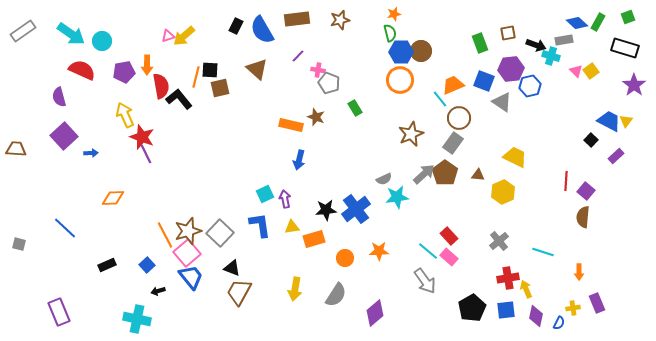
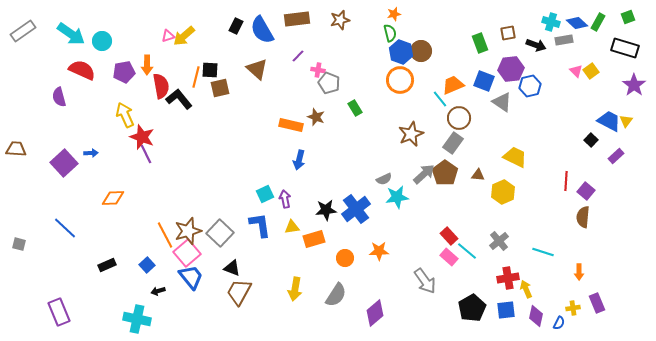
blue hexagon at (401, 52): rotated 20 degrees clockwise
cyan cross at (551, 56): moved 34 px up
purple square at (64, 136): moved 27 px down
cyan line at (428, 251): moved 39 px right
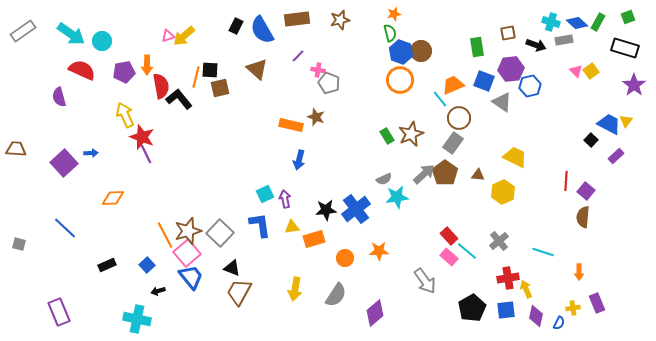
green rectangle at (480, 43): moved 3 px left, 4 px down; rotated 12 degrees clockwise
green rectangle at (355, 108): moved 32 px right, 28 px down
blue trapezoid at (609, 121): moved 3 px down
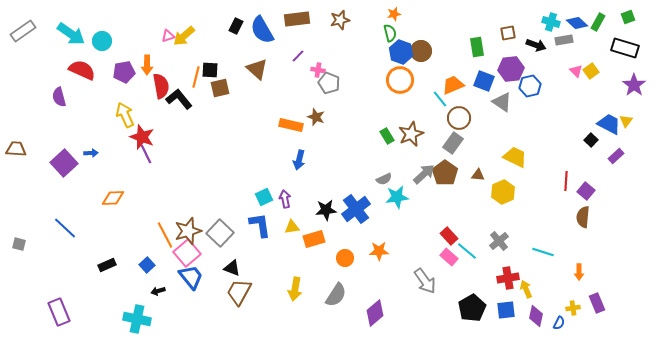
cyan square at (265, 194): moved 1 px left, 3 px down
